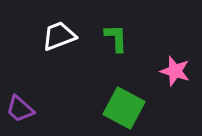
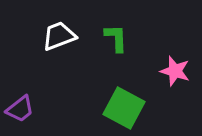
purple trapezoid: rotated 80 degrees counterclockwise
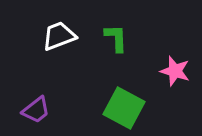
purple trapezoid: moved 16 px right, 1 px down
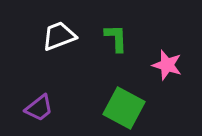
pink star: moved 8 px left, 6 px up
purple trapezoid: moved 3 px right, 2 px up
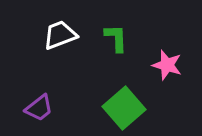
white trapezoid: moved 1 px right, 1 px up
green square: rotated 21 degrees clockwise
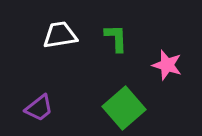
white trapezoid: rotated 12 degrees clockwise
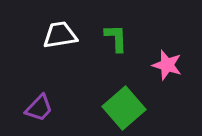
purple trapezoid: rotated 8 degrees counterclockwise
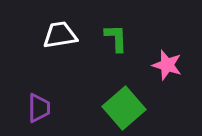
purple trapezoid: rotated 44 degrees counterclockwise
